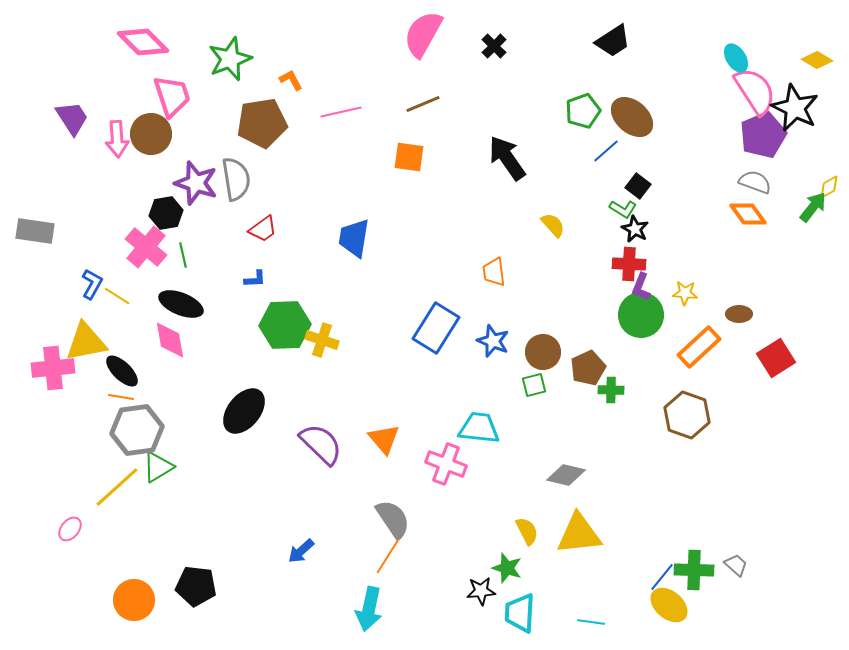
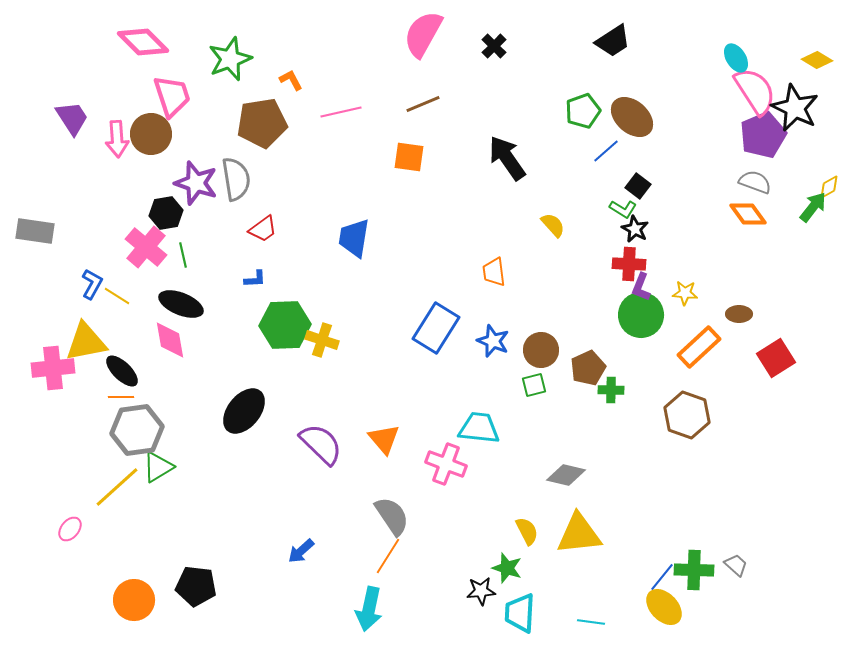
brown circle at (543, 352): moved 2 px left, 2 px up
orange line at (121, 397): rotated 10 degrees counterclockwise
gray semicircle at (393, 519): moved 1 px left, 3 px up
yellow ellipse at (669, 605): moved 5 px left, 2 px down; rotated 6 degrees clockwise
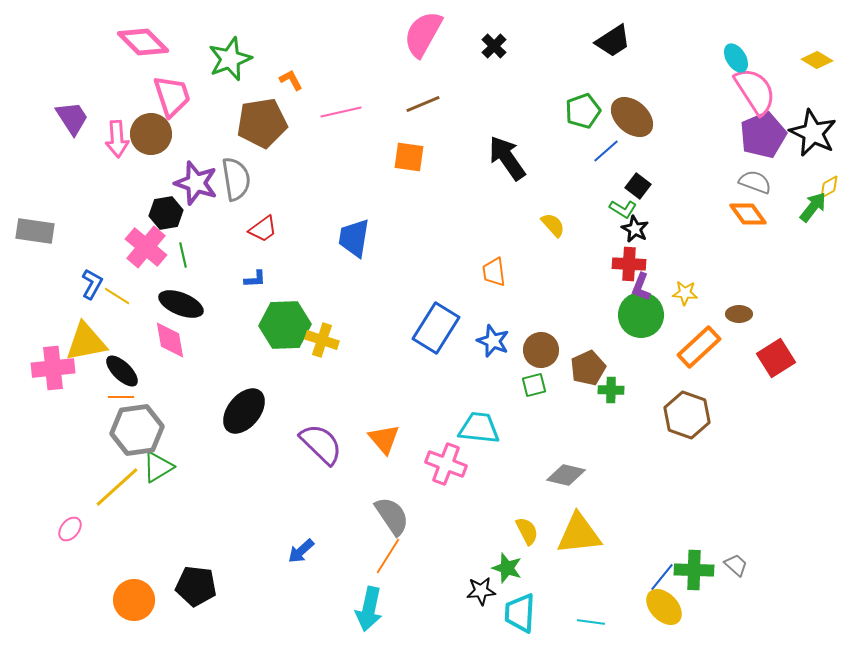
black star at (795, 108): moved 18 px right, 25 px down
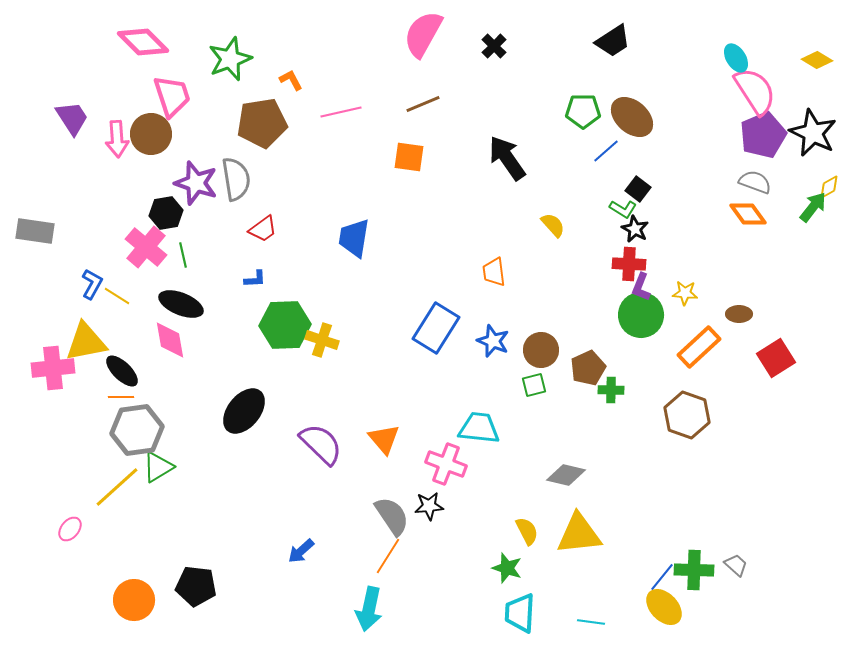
green pentagon at (583, 111): rotated 20 degrees clockwise
black square at (638, 186): moved 3 px down
black star at (481, 591): moved 52 px left, 85 px up
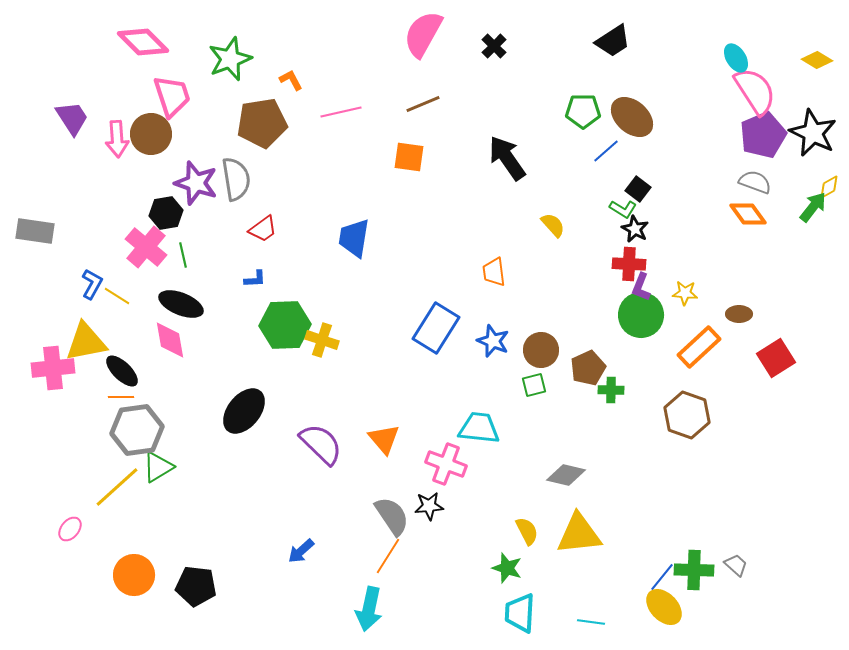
orange circle at (134, 600): moved 25 px up
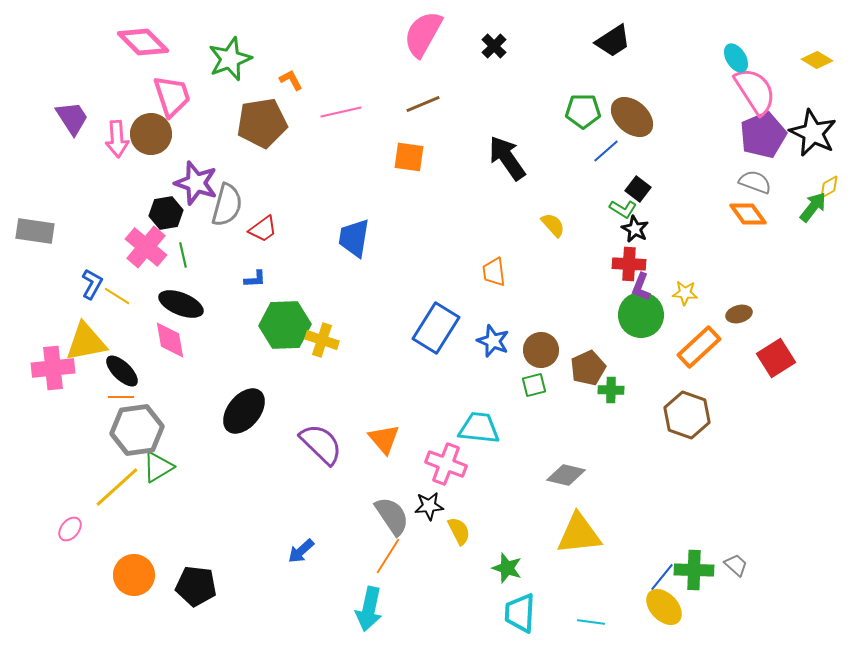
gray semicircle at (236, 179): moved 9 px left, 26 px down; rotated 24 degrees clockwise
brown ellipse at (739, 314): rotated 15 degrees counterclockwise
yellow semicircle at (527, 531): moved 68 px left
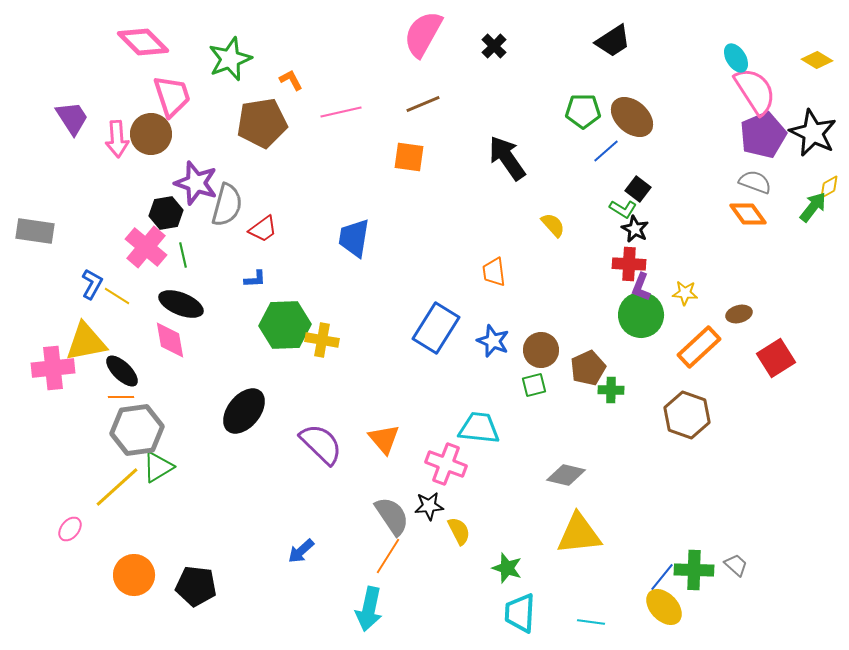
yellow cross at (322, 340): rotated 8 degrees counterclockwise
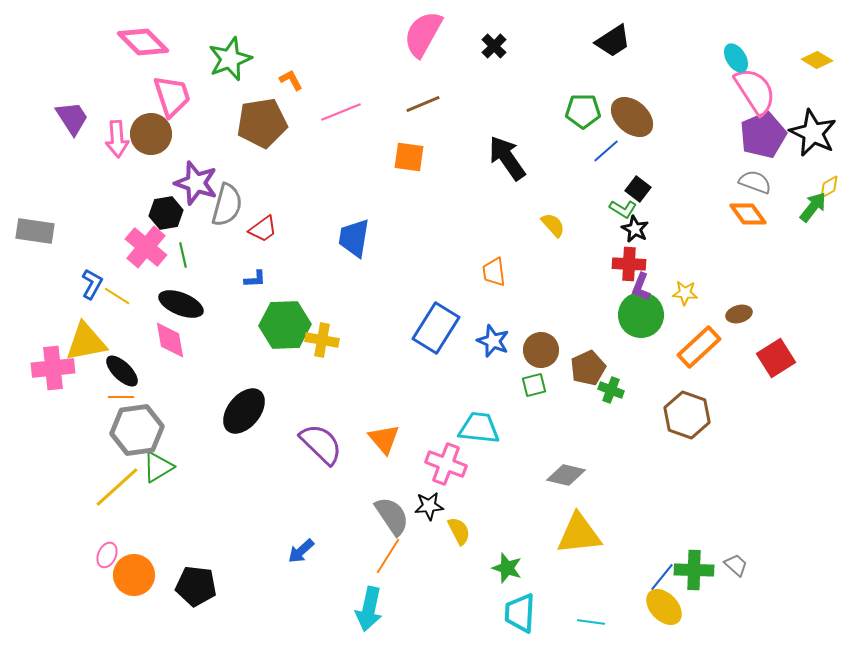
pink line at (341, 112): rotated 9 degrees counterclockwise
green cross at (611, 390): rotated 20 degrees clockwise
pink ellipse at (70, 529): moved 37 px right, 26 px down; rotated 15 degrees counterclockwise
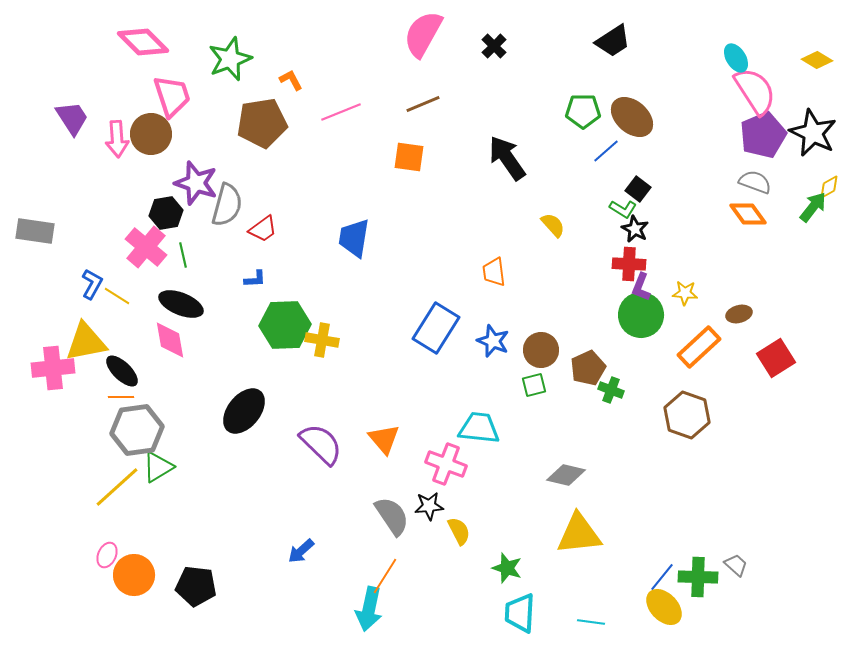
orange line at (388, 556): moved 3 px left, 20 px down
green cross at (694, 570): moved 4 px right, 7 px down
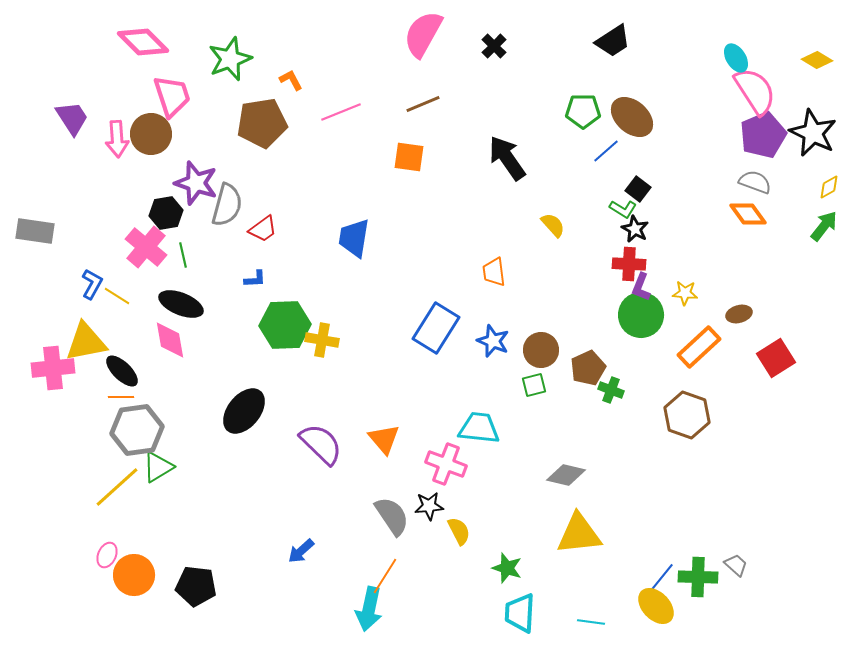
green arrow at (813, 207): moved 11 px right, 19 px down
yellow ellipse at (664, 607): moved 8 px left, 1 px up
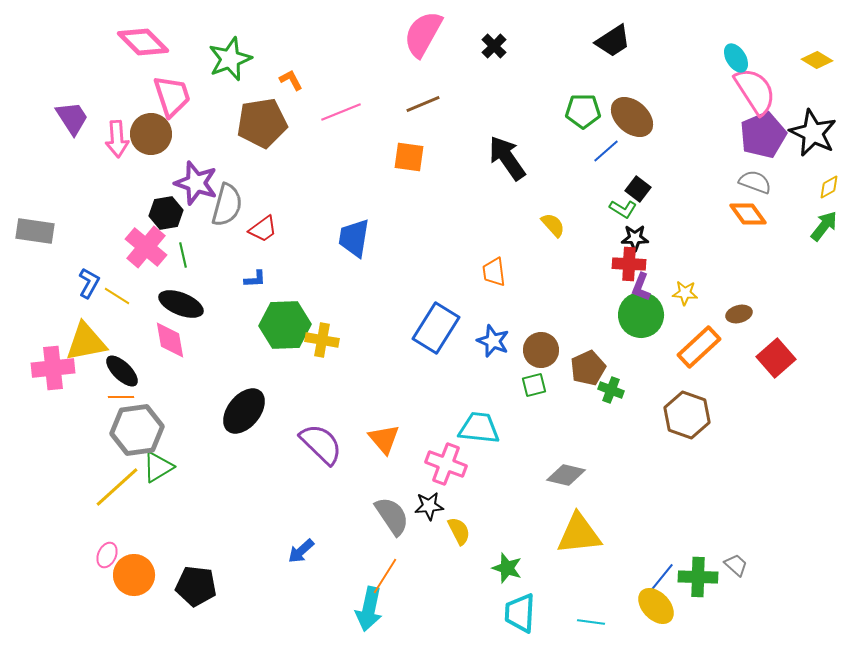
black star at (635, 229): moved 9 px down; rotated 28 degrees counterclockwise
blue L-shape at (92, 284): moved 3 px left, 1 px up
red square at (776, 358): rotated 9 degrees counterclockwise
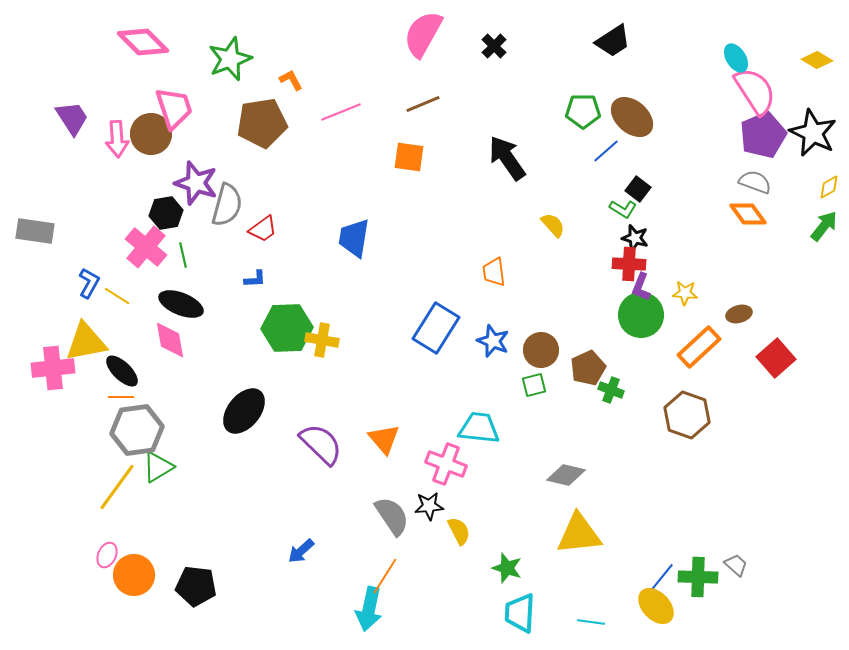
pink trapezoid at (172, 96): moved 2 px right, 12 px down
black star at (635, 238): rotated 16 degrees clockwise
green hexagon at (285, 325): moved 2 px right, 3 px down
yellow line at (117, 487): rotated 12 degrees counterclockwise
